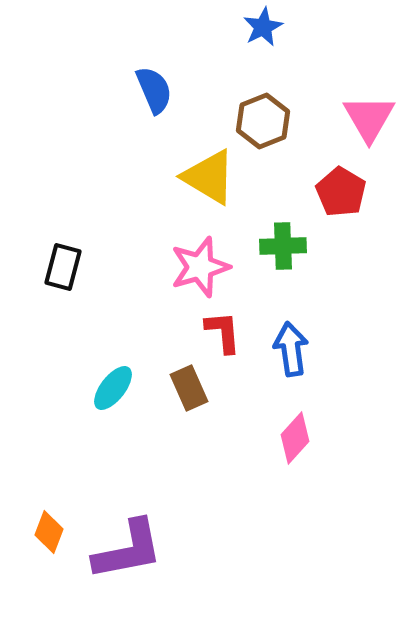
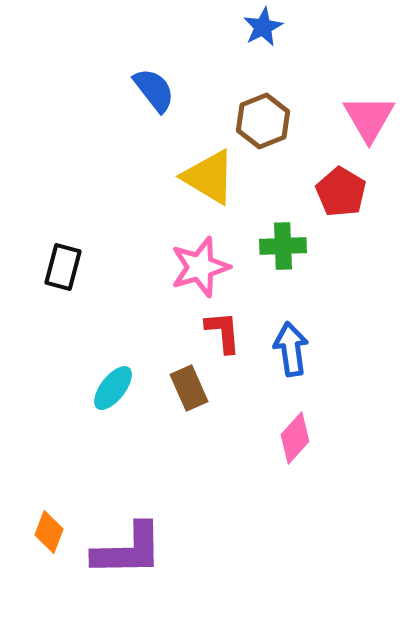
blue semicircle: rotated 15 degrees counterclockwise
purple L-shape: rotated 10 degrees clockwise
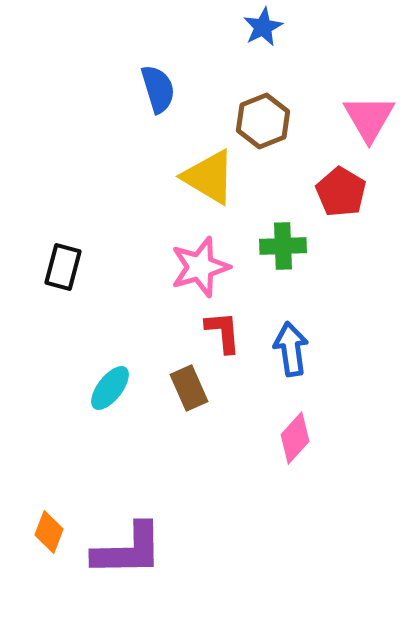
blue semicircle: moved 4 px right, 1 px up; rotated 21 degrees clockwise
cyan ellipse: moved 3 px left
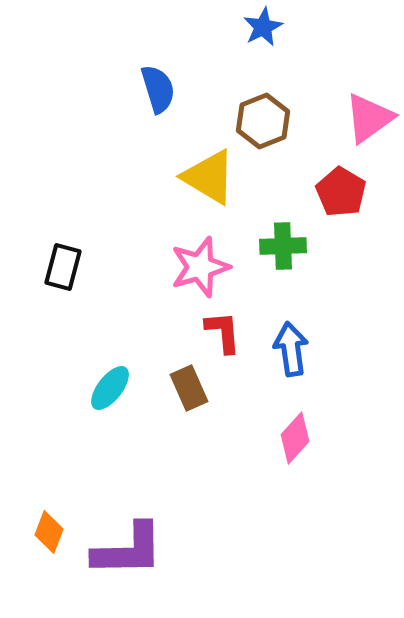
pink triangle: rotated 24 degrees clockwise
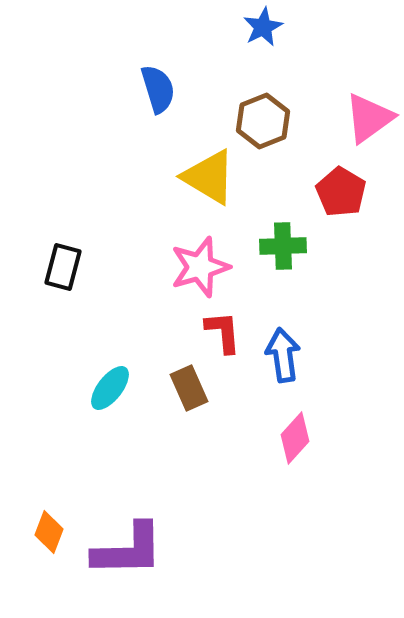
blue arrow: moved 8 px left, 6 px down
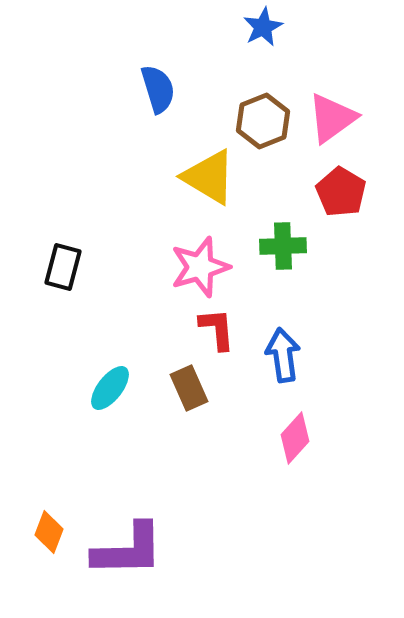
pink triangle: moved 37 px left
red L-shape: moved 6 px left, 3 px up
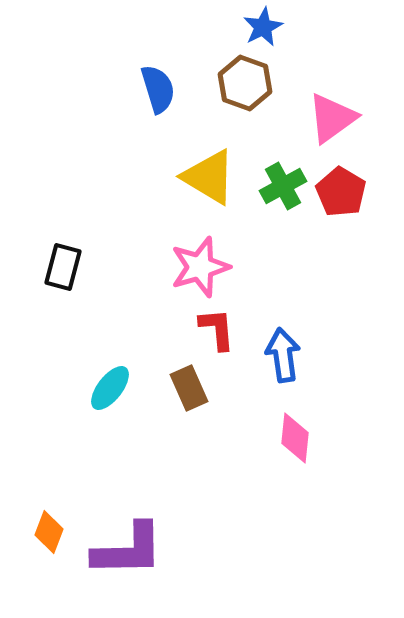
brown hexagon: moved 18 px left, 38 px up; rotated 18 degrees counterclockwise
green cross: moved 60 px up; rotated 27 degrees counterclockwise
pink diamond: rotated 36 degrees counterclockwise
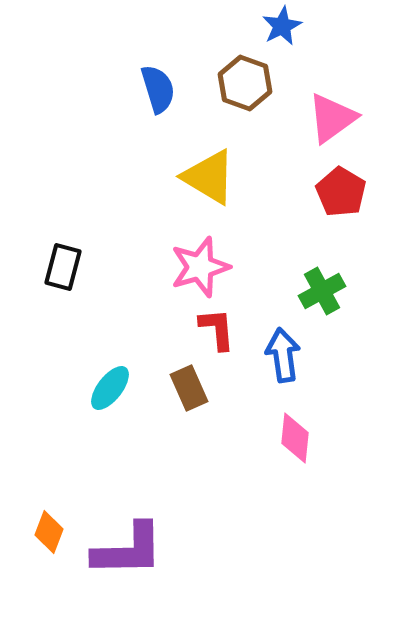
blue star: moved 19 px right, 1 px up
green cross: moved 39 px right, 105 px down
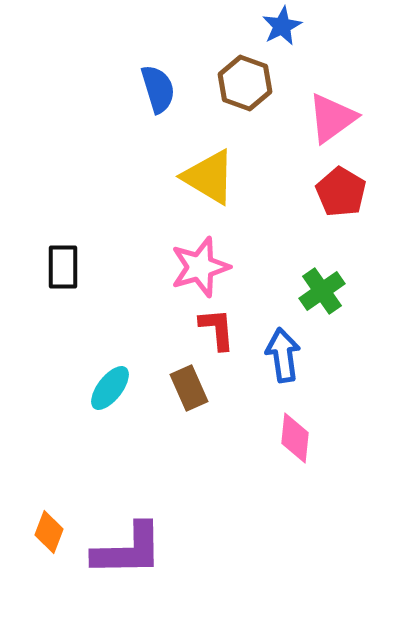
black rectangle: rotated 15 degrees counterclockwise
green cross: rotated 6 degrees counterclockwise
